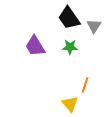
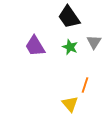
black trapezoid: moved 1 px up
gray triangle: moved 16 px down
green star: rotated 21 degrees clockwise
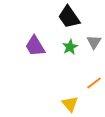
green star: rotated 21 degrees clockwise
orange line: moved 9 px right, 2 px up; rotated 35 degrees clockwise
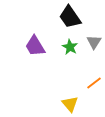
black trapezoid: moved 1 px right
green star: rotated 14 degrees counterclockwise
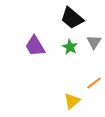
black trapezoid: moved 2 px right, 1 px down; rotated 15 degrees counterclockwise
yellow triangle: moved 2 px right, 3 px up; rotated 30 degrees clockwise
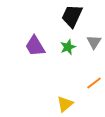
black trapezoid: moved 2 px up; rotated 75 degrees clockwise
green star: moved 2 px left; rotated 21 degrees clockwise
yellow triangle: moved 7 px left, 3 px down
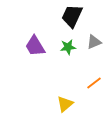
gray triangle: rotated 35 degrees clockwise
green star: rotated 14 degrees clockwise
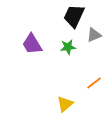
black trapezoid: moved 2 px right
gray triangle: moved 7 px up
purple trapezoid: moved 3 px left, 2 px up
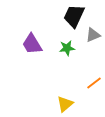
gray triangle: moved 1 px left
green star: moved 1 px left, 1 px down
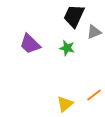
gray triangle: moved 1 px right, 3 px up
purple trapezoid: moved 2 px left; rotated 15 degrees counterclockwise
green star: rotated 21 degrees clockwise
orange line: moved 12 px down
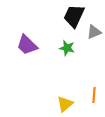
purple trapezoid: moved 3 px left, 1 px down
orange line: rotated 49 degrees counterclockwise
